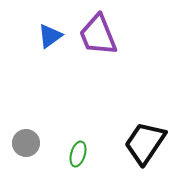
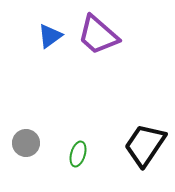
purple trapezoid: rotated 27 degrees counterclockwise
black trapezoid: moved 2 px down
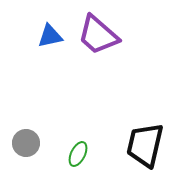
blue triangle: rotated 24 degrees clockwise
black trapezoid: rotated 21 degrees counterclockwise
green ellipse: rotated 10 degrees clockwise
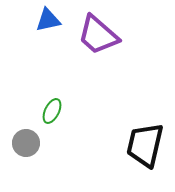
blue triangle: moved 2 px left, 16 px up
green ellipse: moved 26 px left, 43 px up
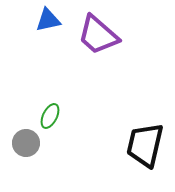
green ellipse: moved 2 px left, 5 px down
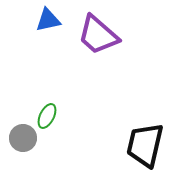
green ellipse: moved 3 px left
gray circle: moved 3 px left, 5 px up
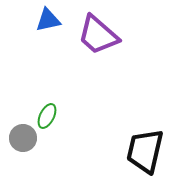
black trapezoid: moved 6 px down
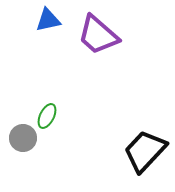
black trapezoid: rotated 30 degrees clockwise
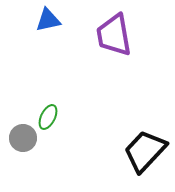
purple trapezoid: moved 16 px right; rotated 39 degrees clockwise
green ellipse: moved 1 px right, 1 px down
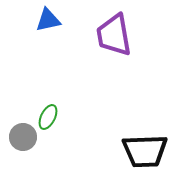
gray circle: moved 1 px up
black trapezoid: rotated 135 degrees counterclockwise
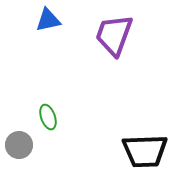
purple trapezoid: rotated 30 degrees clockwise
green ellipse: rotated 45 degrees counterclockwise
gray circle: moved 4 px left, 8 px down
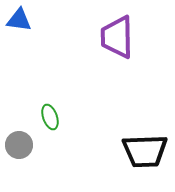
blue triangle: moved 29 px left; rotated 20 degrees clockwise
purple trapezoid: moved 3 px right, 2 px down; rotated 21 degrees counterclockwise
green ellipse: moved 2 px right
